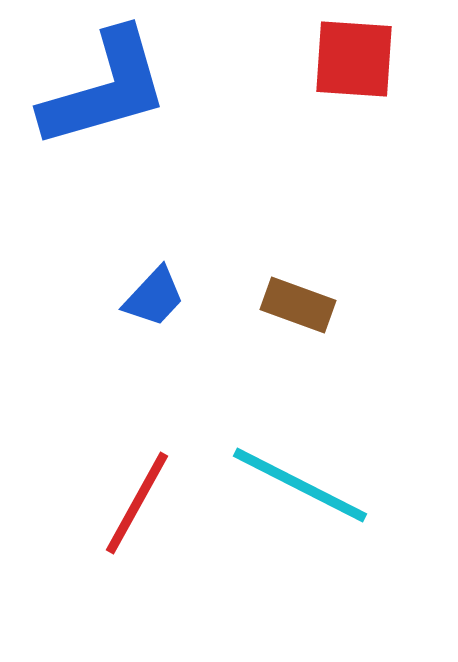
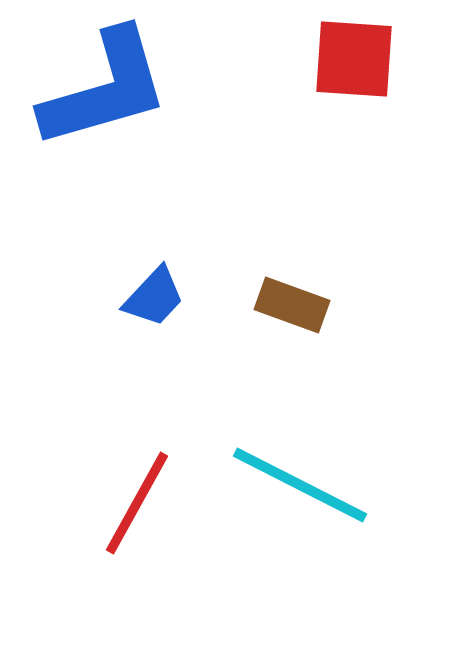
brown rectangle: moved 6 px left
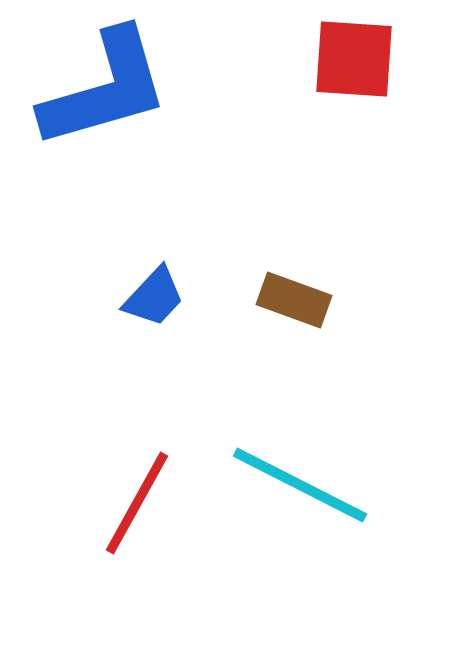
brown rectangle: moved 2 px right, 5 px up
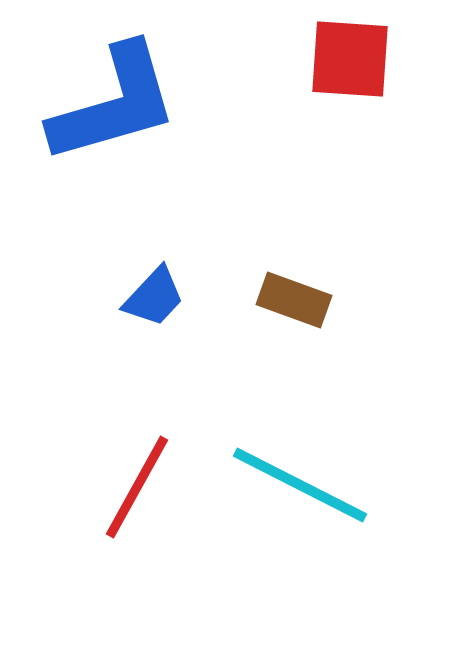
red square: moved 4 px left
blue L-shape: moved 9 px right, 15 px down
red line: moved 16 px up
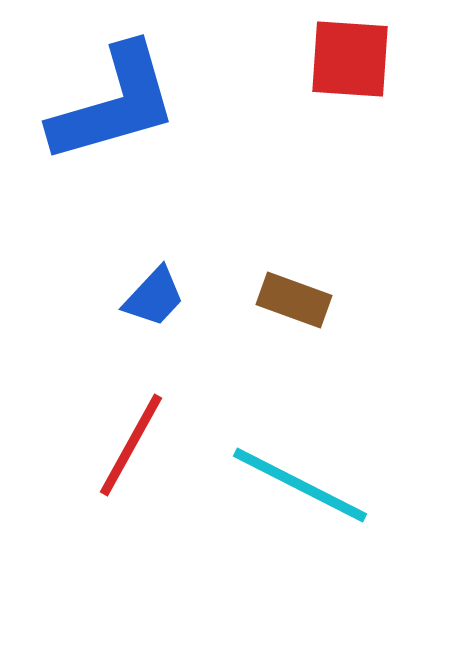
red line: moved 6 px left, 42 px up
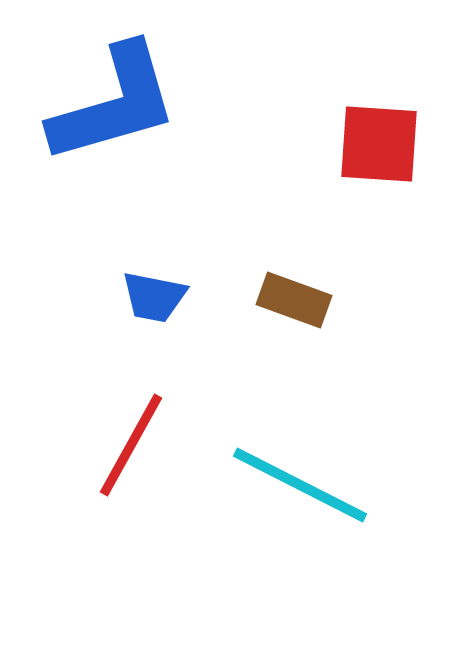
red square: moved 29 px right, 85 px down
blue trapezoid: rotated 58 degrees clockwise
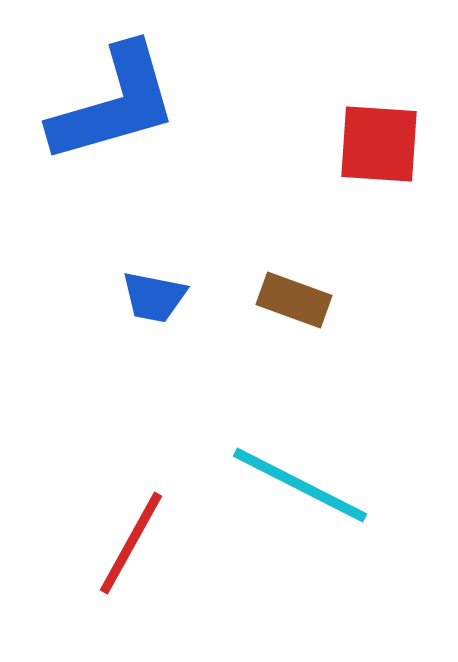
red line: moved 98 px down
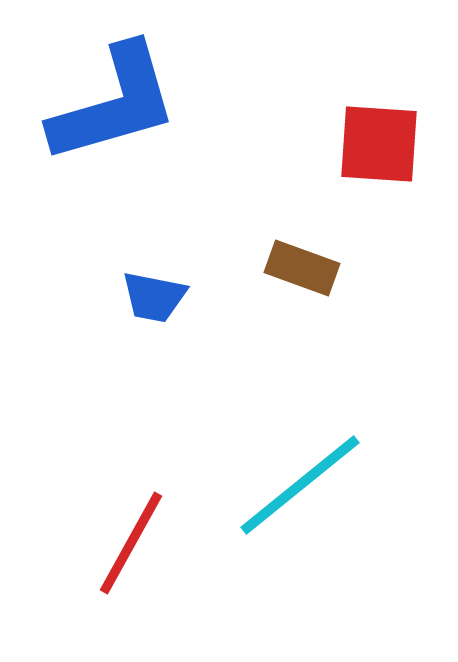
brown rectangle: moved 8 px right, 32 px up
cyan line: rotated 66 degrees counterclockwise
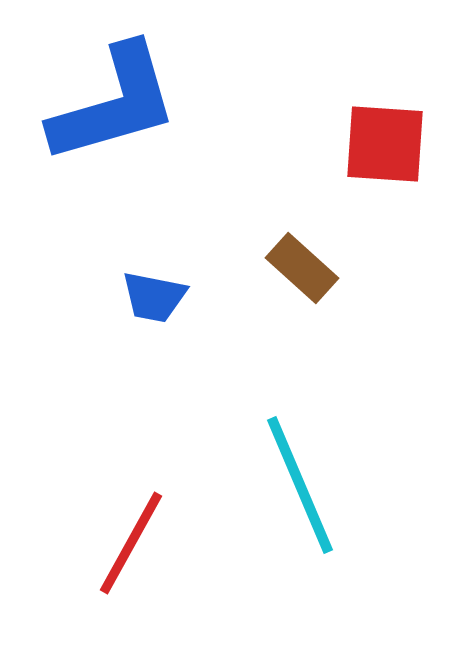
red square: moved 6 px right
brown rectangle: rotated 22 degrees clockwise
cyan line: rotated 74 degrees counterclockwise
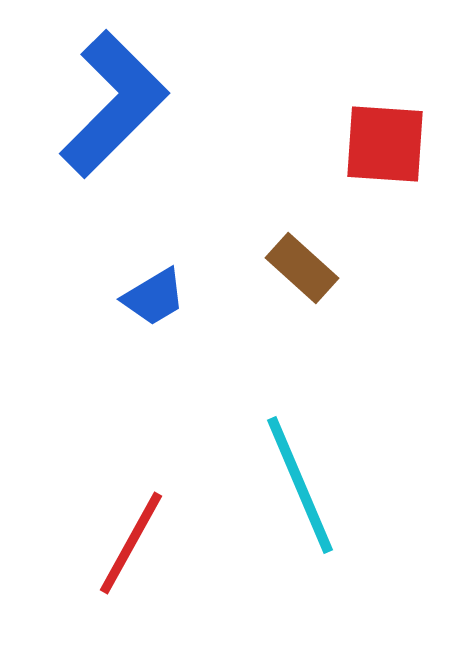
blue L-shape: rotated 29 degrees counterclockwise
blue trapezoid: rotated 42 degrees counterclockwise
